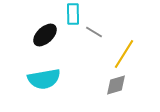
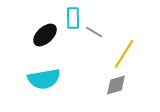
cyan rectangle: moved 4 px down
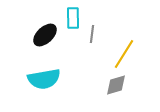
gray line: moved 2 px left, 2 px down; rotated 66 degrees clockwise
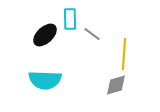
cyan rectangle: moved 3 px left, 1 px down
gray line: rotated 60 degrees counterclockwise
yellow line: rotated 28 degrees counterclockwise
cyan semicircle: moved 1 px right, 1 px down; rotated 12 degrees clockwise
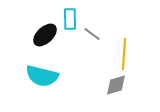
cyan semicircle: moved 3 px left, 4 px up; rotated 12 degrees clockwise
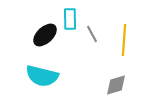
gray line: rotated 24 degrees clockwise
yellow line: moved 14 px up
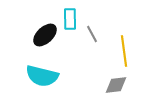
yellow line: moved 11 px down; rotated 12 degrees counterclockwise
gray diamond: rotated 10 degrees clockwise
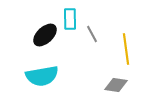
yellow line: moved 2 px right, 2 px up
cyan semicircle: rotated 24 degrees counterclockwise
gray diamond: rotated 15 degrees clockwise
